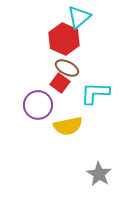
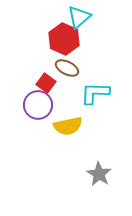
red square: moved 14 px left
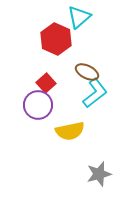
red hexagon: moved 8 px left
brown ellipse: moved 20 px right, 4 px down
red square: rotated 12 degrees clockwise
cyan L-shape: rotated 140 degrees clockwise
yellow semicircle: moved 2 px right, 5 px down
gray star: rotated 25 degrees clockwise
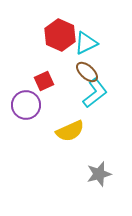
cyan triangle: moved 7 px right, 26 px down; rotated 15 degrees clockwise
red hexagon: moved 4 px right, 4 px up
brown ellipse: rotated 15 degrees clockwise
red square: moved 2 px left, 2 px up; rotated 18 degrees clockwise
purple circle: moved 12 px left
yellow semicircle: rotated 12 degrees counterclockwise
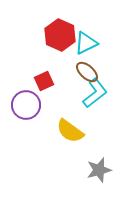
yellow semicircle: rotated 60 degrees clockwise
gray star: moved 4 px up
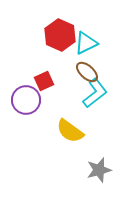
purple circle: moved 5 px up
